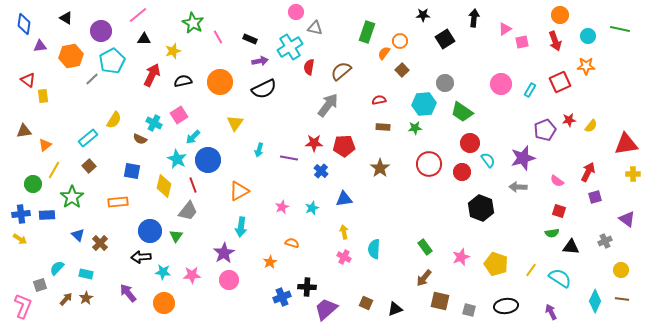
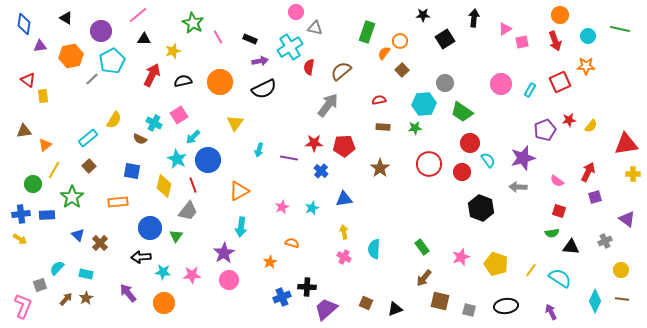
blue circle at (150, 231): moved 3 px up
green rectangle at (425, 247): moved 3 px left
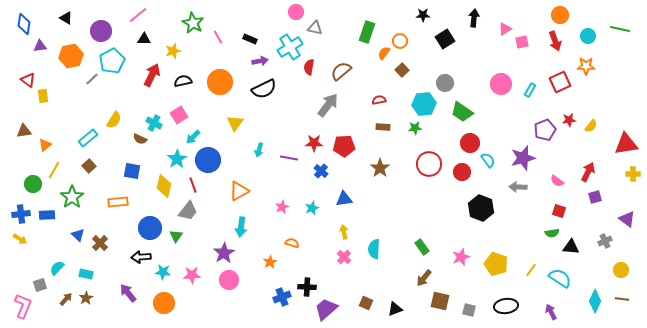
cyan star at (177, 159): rotated 12 degrees clockwise
pink cross at (344, 257): rotated 16 degrees clockwise
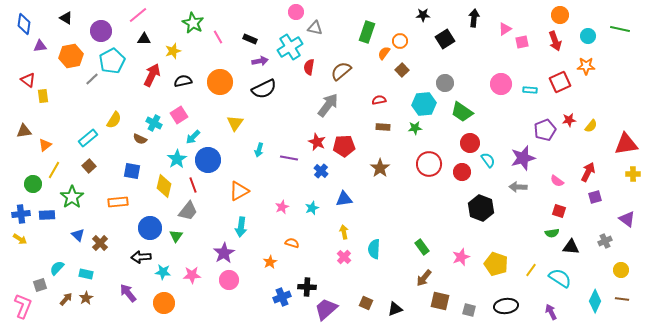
cyan rectangle at (530, 90): rotated 64 degrees clockwise
red star at (314, 143): moved 3 px right, 1 px up; rotated 24 degrees clockwise
